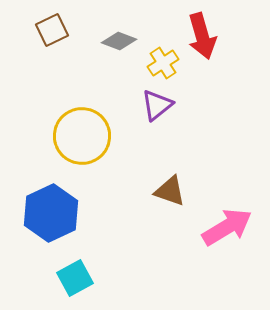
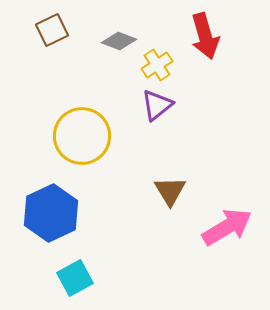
red arrow: moved 3 px right
yellow cross: moved 6 px left, 2 px down
brown triangle: rotated 40 degrees clockwise
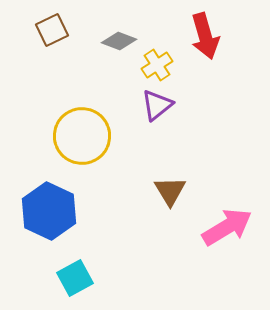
blue hexagon: moved 2 px left, 2 px up; rotated 10 degrees counterclockwise
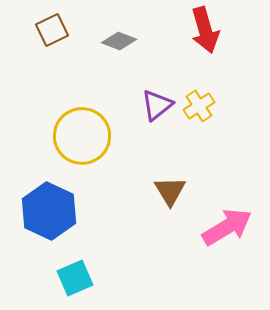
red arrow: moved 6 px up
yellow cross: moved 42 px right, 41 px down
cyan square: rotated 6 degrees clockwise
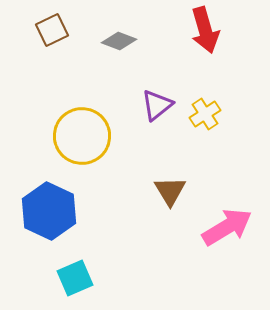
yellow cross: moved 6 px right, 8 px down
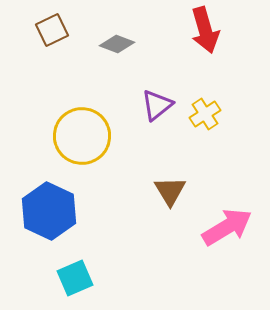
gray diamond: moved 2 px left, 3 px down
